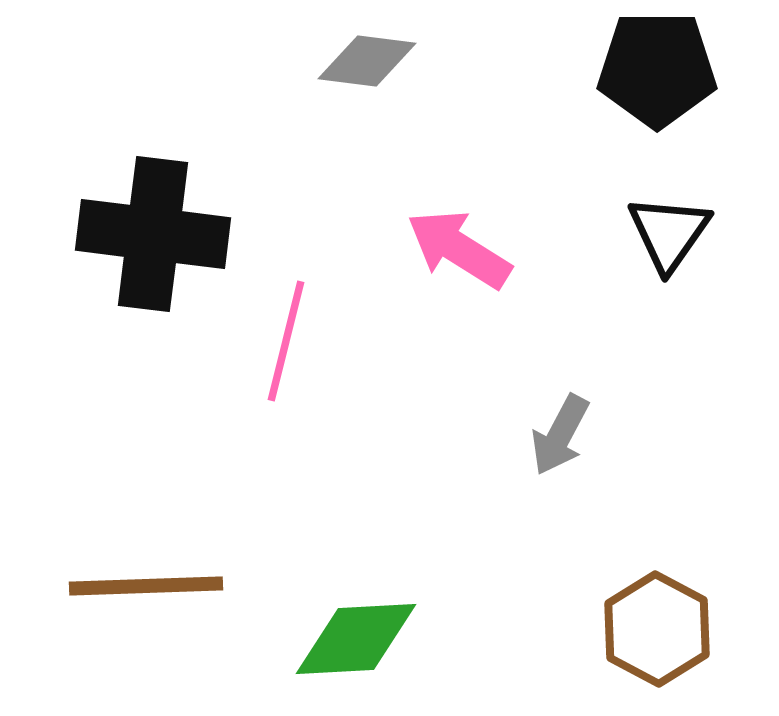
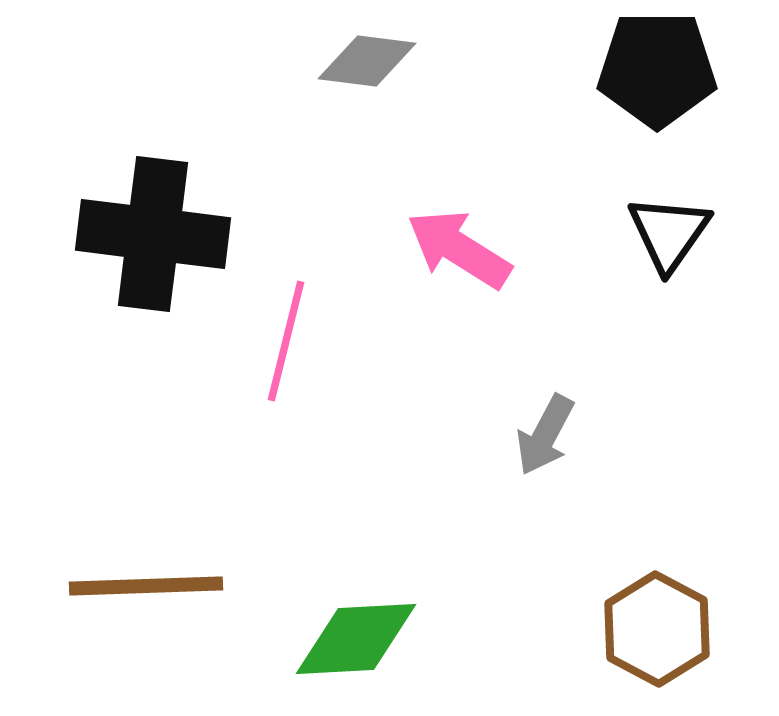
gray arrow: moved 15 px left
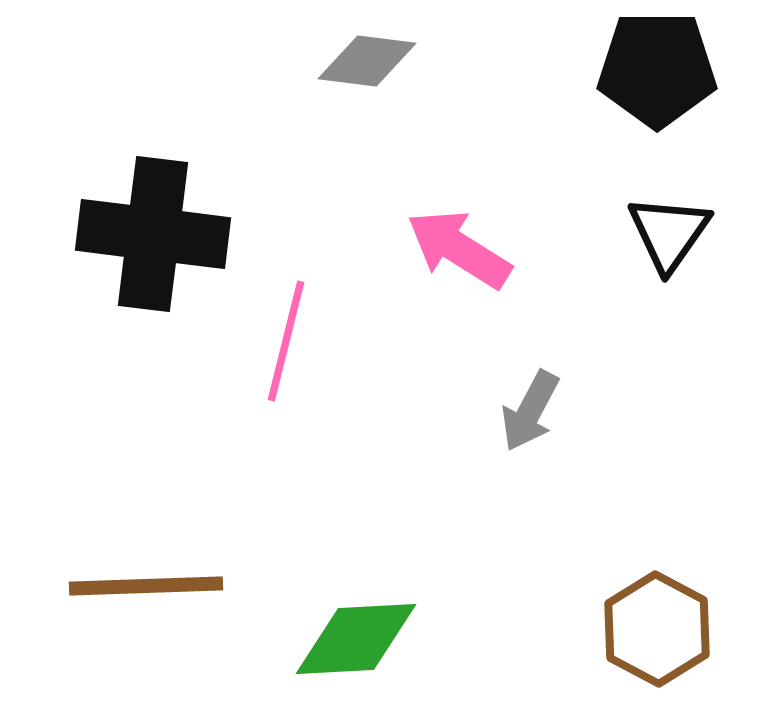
gray arrow: moved 15 px left, 24 px up
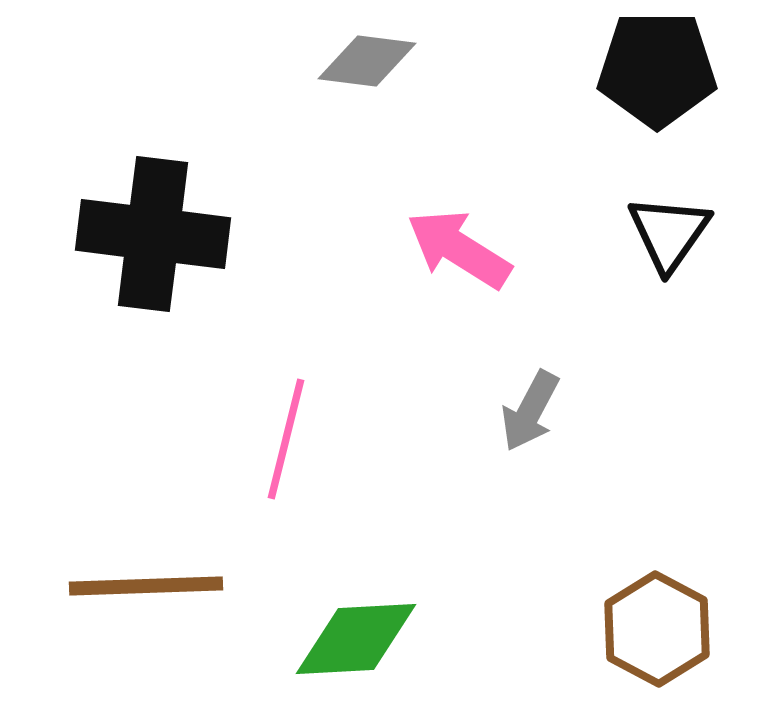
pink line: moved 98 px down
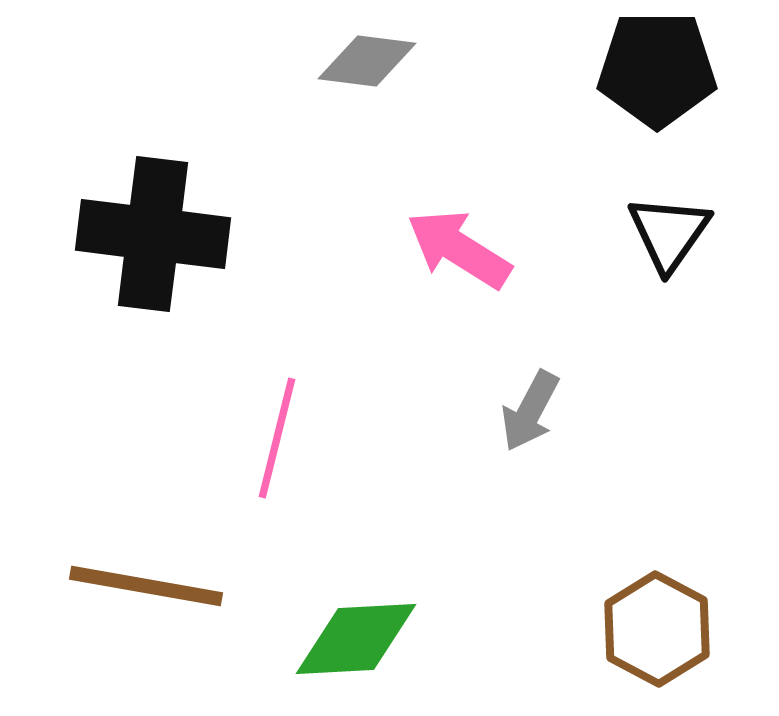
pink line: moved 9 px left, 1 px up
brown line: rotated 12 degrees clockwise
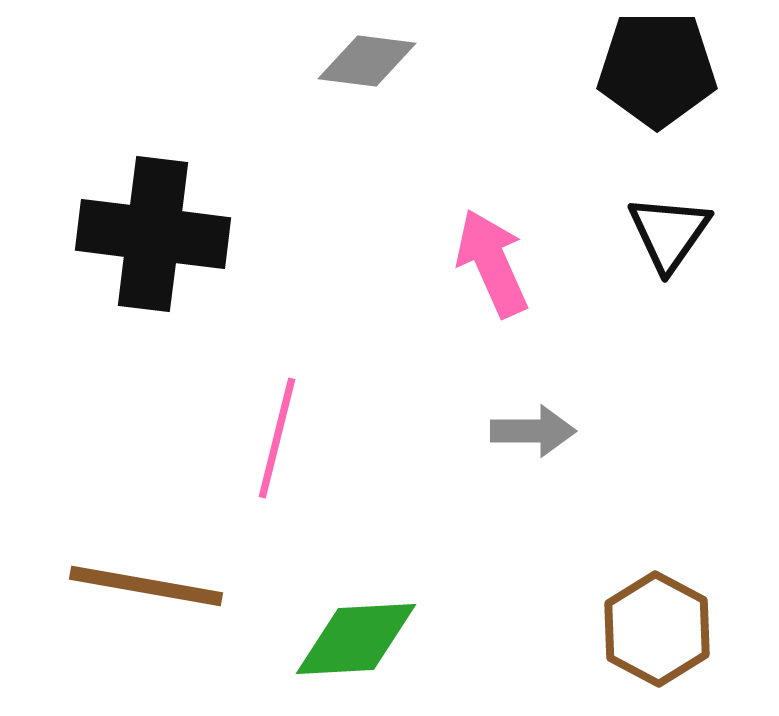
pink arrow: moved 33 px right, 14 px down; rotated 34 degrees clockwise
gray arrow: moved 3 px right, 20 px down; rotated 118 degrees counterclockwise
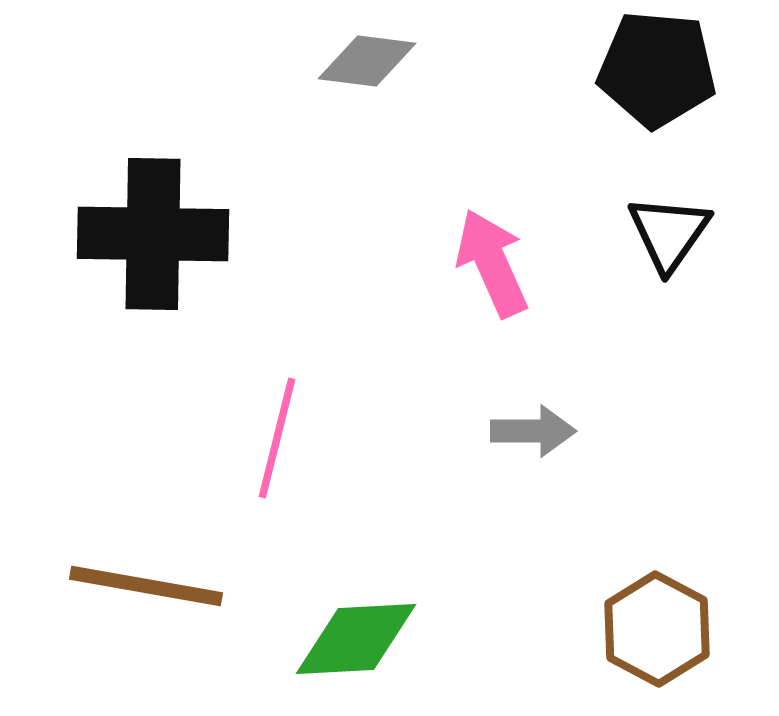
black pentagon: rotated 5 degrees clockwise
black cross: rotated 6 degrees counterclockwise
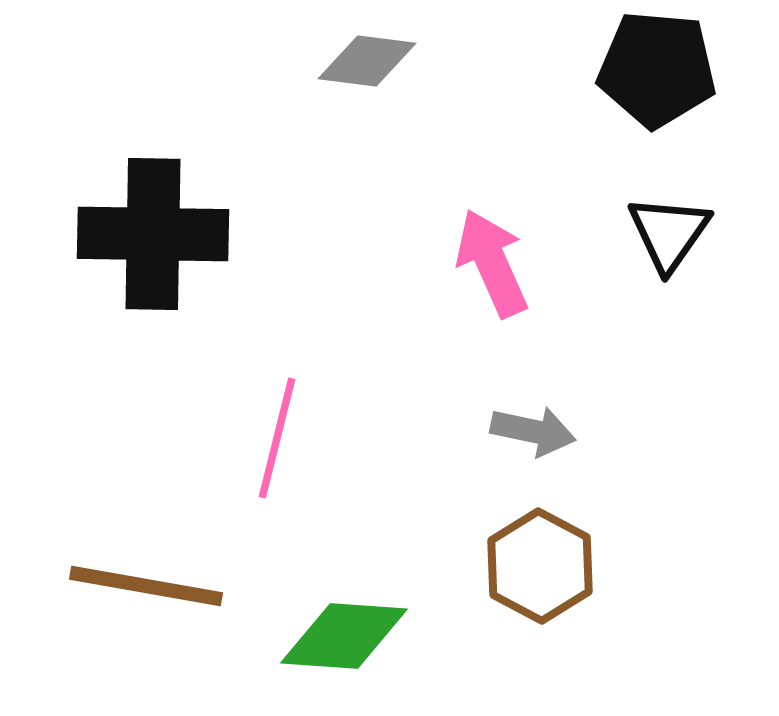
gray arrow: rotated 12 degrees clockwise
brown hexagon: moved 117 px left, 63 px up
green diamond: moved 12 px left, 3 px up; rotated 7 degrees clockwise
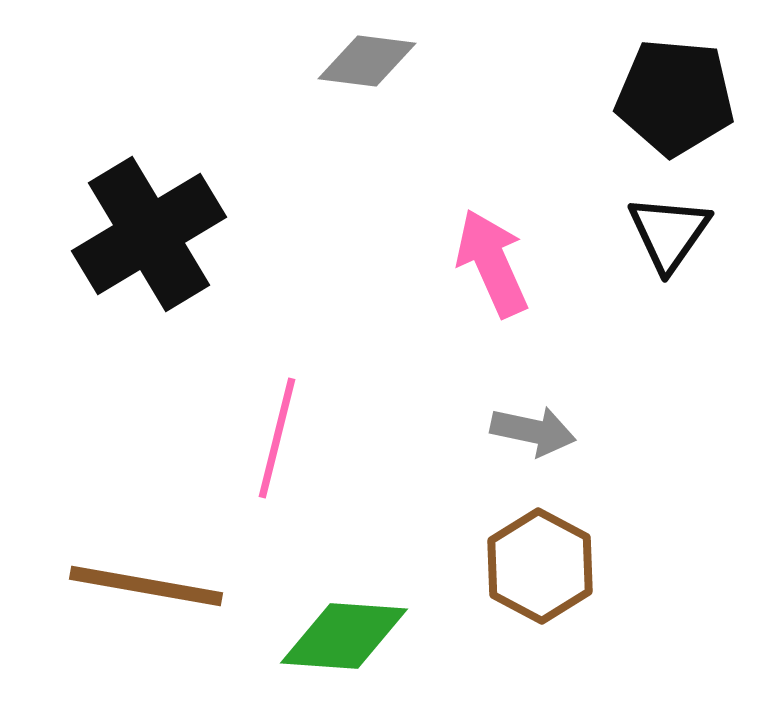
black pentagon: moved 18 px right, 28 px down
black cross: moved 4 px left; rotated 32 degrees counterclockwise
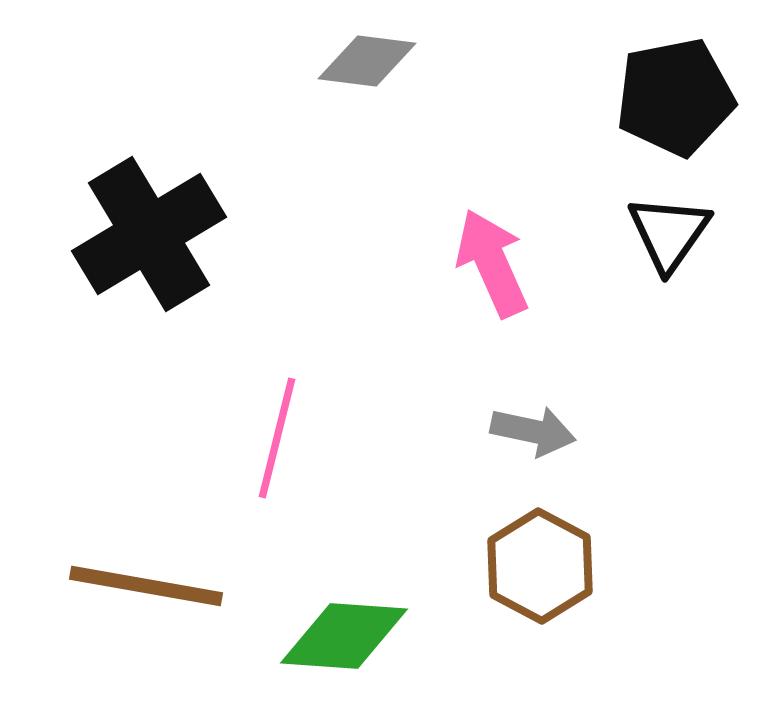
black pentagon: rotated 16 degrees counterclockwise
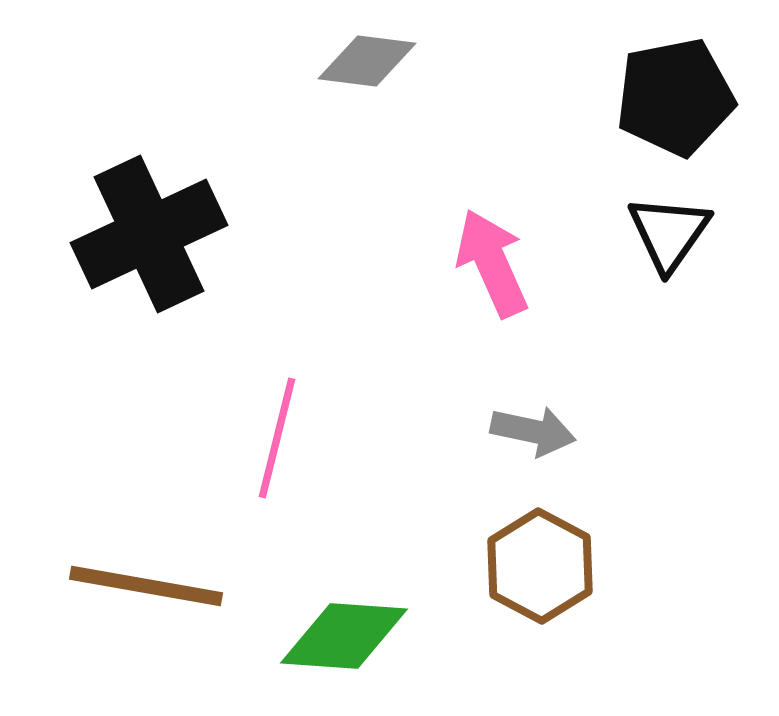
black cross: rotated 6 degrees clockwise
